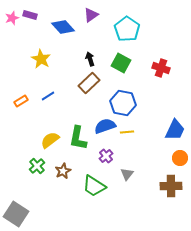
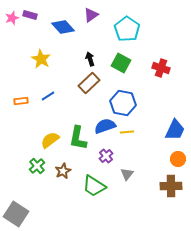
orange rectangle: rotated 24 degrees clockwise
orange circle: moved 2 px left, 1 px down
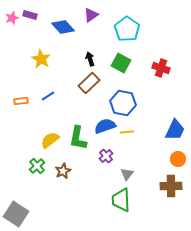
green trapezoid: moved 27 px right, 14 px down; rotated 55 degrees clockwise
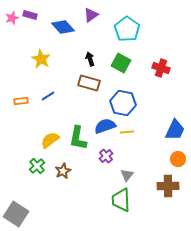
brown rectangle: rotated 60 degrees clockwise
gray triangle: moved 1 px down
brown cross: moved 3 px left
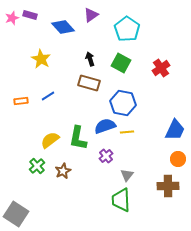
red cross: rotated 36 degrees clockwise
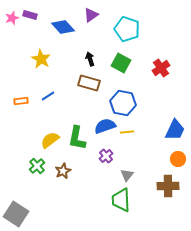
cyan pentagon: rotated 15 degrees counterclockwise
green L-shape: moved 1 px left
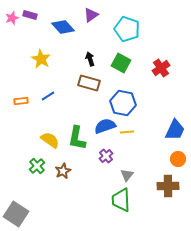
yellow semicircle: rotated 72 degrees clockwise
